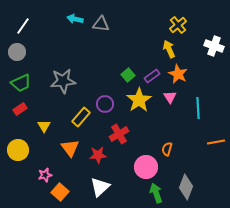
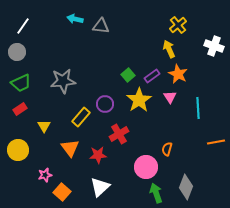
gray triangle: moved 2 px down
orange square: moved 2 px right
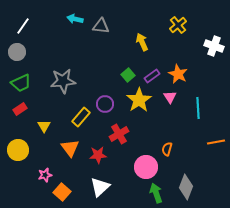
yellow arrow: moved 27 px left, 7 px up
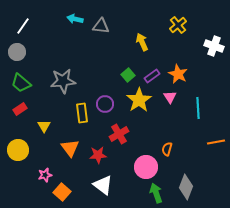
green trapezoid: rotated 65 degrees clockwise
yellow rectangle: moved 1 px right, 4 px up; rotated 48 degrees counterclockwise
white triangle: moved 3 px right, 2 px up; rotated 40 degrees counterclockwise
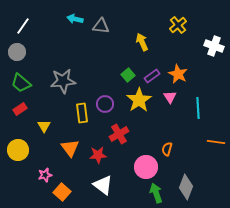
orange line: rotated 18 degrees clockwise
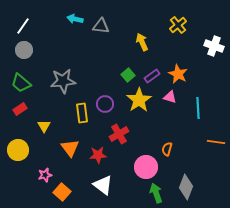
gray circle: moved 7 px right, 2 px up
pink triangle: rotated 40 degrees counterclockwise
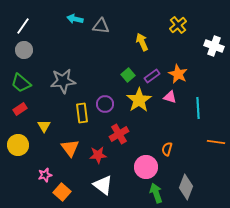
yellow circle: moved 5 px up
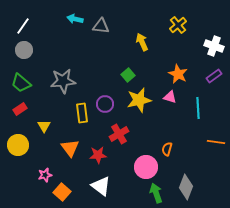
purple rectangle: moved 62 px right
yellow star: rotated 20 degrees clockwise
white triangle: moved 2 px left, 1 px down
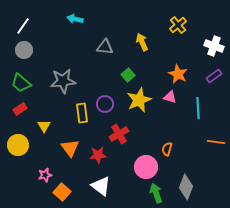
gray triangle: moved 4 px right, 21 px down
yellow star: rotated 10 degrees counterclockwise
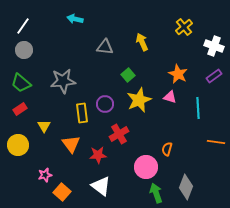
yellow cross: moved 6 px right, 2 px down
orange triangle: moved 1 px right, 4 px up
